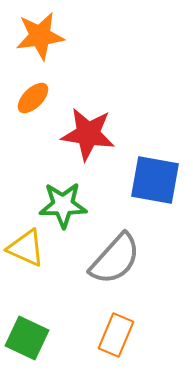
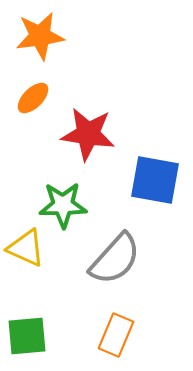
green square: moved 2 px up; rotated 30 degrees counterclockwise
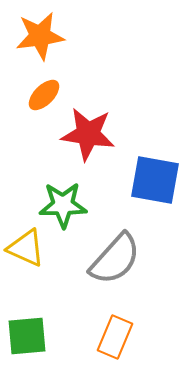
orange ellipse: moved 11 px right, 3 px up
orange rectangle: moved 1 px left, 2 px down
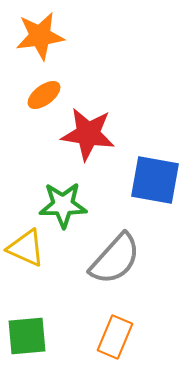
orange ellipse: rotated 8 degrees clockwise
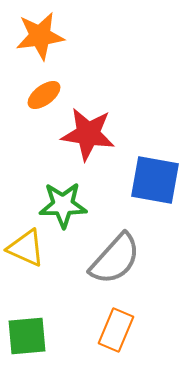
orange rectangle: moved 1 px right, 7 px up
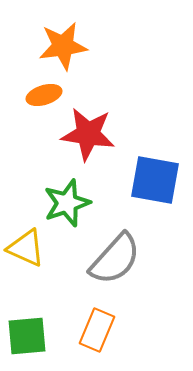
orange star: moved 23 px right, 10 px down
orange ellipse: rotated 20 degrees clockwise
green star: moved 4 px right, 2 px up; rotated 18 degrees counterclockwise
orange rectangle: moved 19 px left
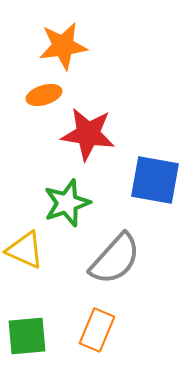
yellow triangle: moved 1 px left, 2 px down
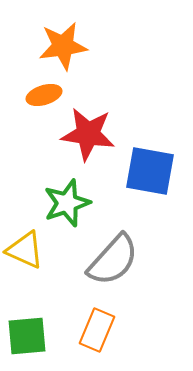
blue square: moved 5 px left, 9 px up
gray semicircle: moved 2 px left, 1 px down
